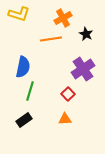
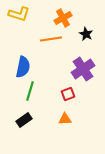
red square: rotated 24 degrees clockwise
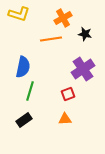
black star: moved 1 px left; rotated 16 degrees counterclockwise
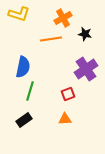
purple cross: moved 3 px right
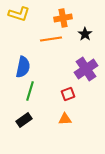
orange cross: rotated 18 degrees clockwise
black star: rotated 24 degrees clockwise
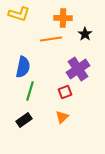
orange cross: rotated 12 degrees clockwise
purple cross: moved 8 px left
red square: moved 3 px left, 2 px up
orange triangle: moved 3 px left, 2 px up; rotated 40 degrees counterclockwise
